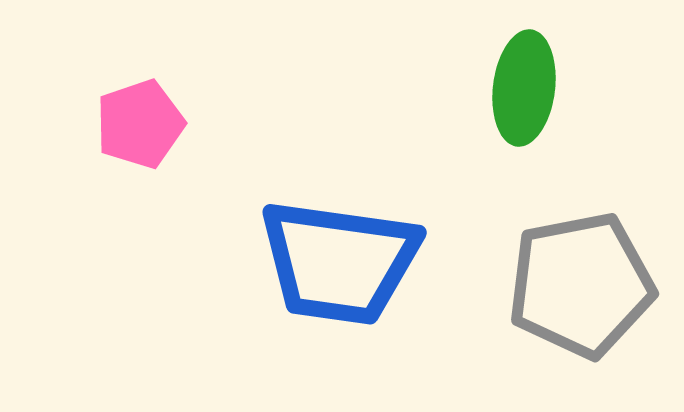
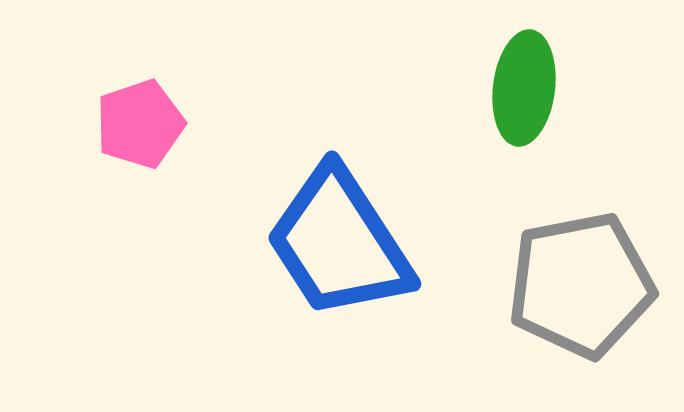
blue trapezoid: moved 19 px up; rotated 49 degrees clockwise
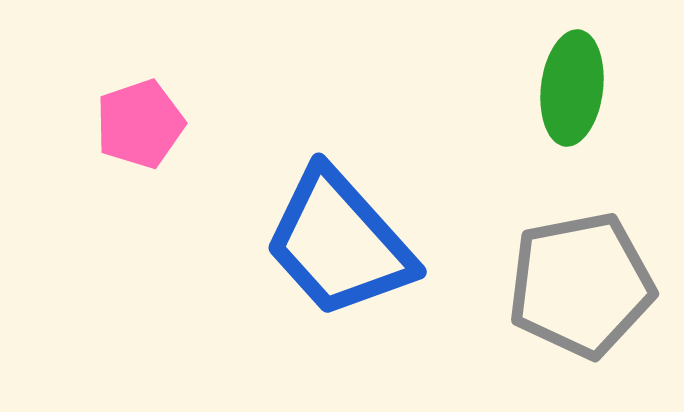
green ellipse: moved 48 px right
blue trapezoid: rotated 9 degrees counterclockwise
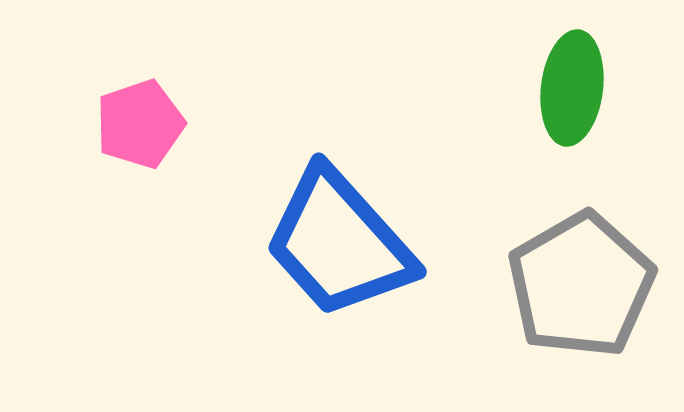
gray pentagon: rotated 19 degrees counterclockwise
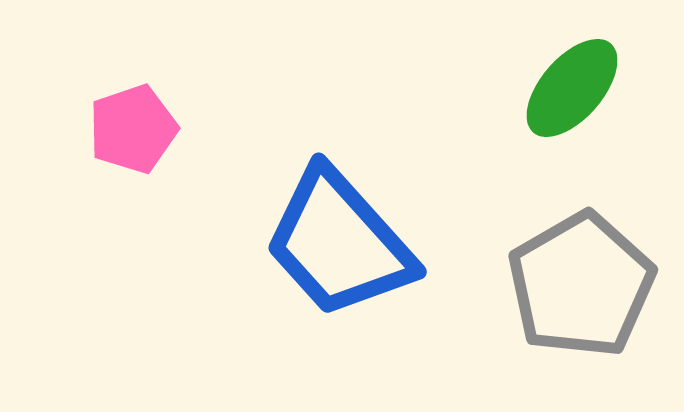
green ellipse: rotated 34 degrees clockwise
pink pentagon: moved 7 px left, 5 px down
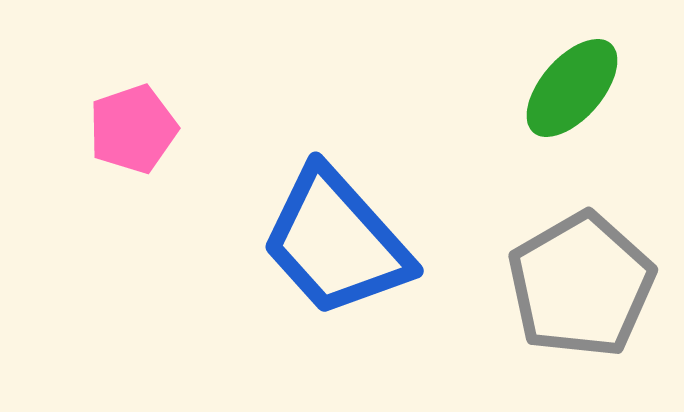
blue trapezoid: moved 3 px left, 1 px up
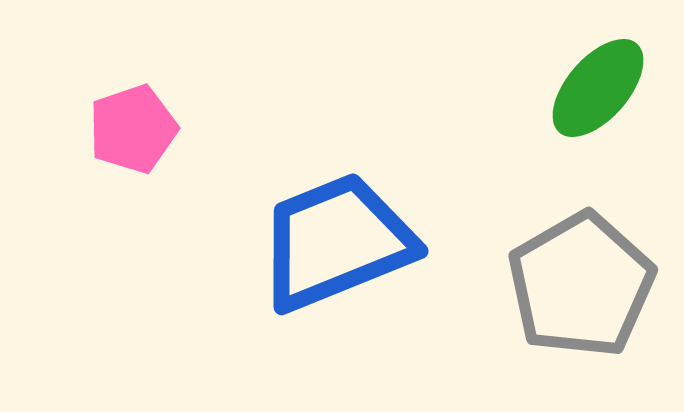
green ellipse: moved 26 px right
blue trapezoid: rotated 110 degrees clockwise
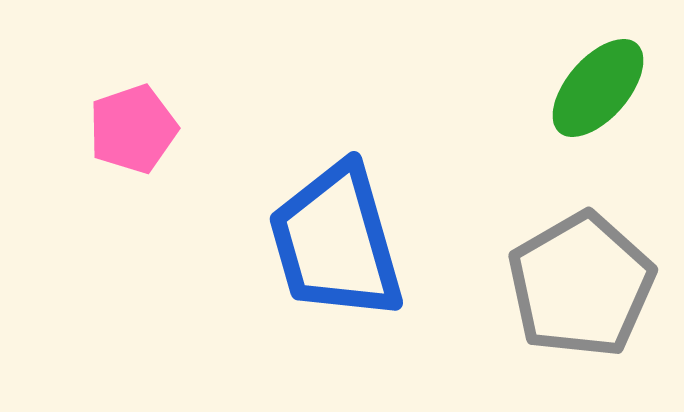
blue trapezoid: rotated 84 degrees counterclockwise
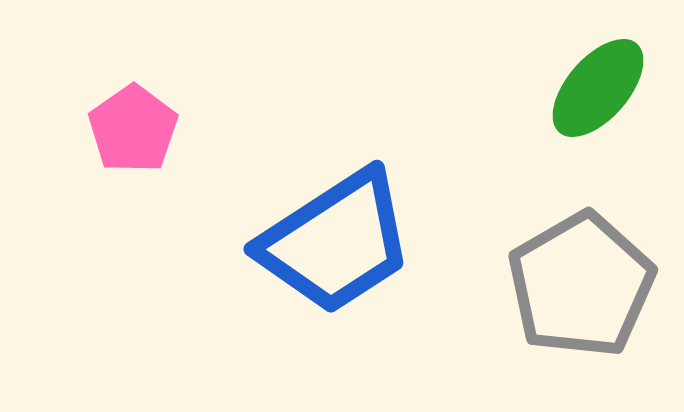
pink pentagon: rotated 16 degrees counterclockwise
blue trapezoid: rotated 107 degrees counterclockwise
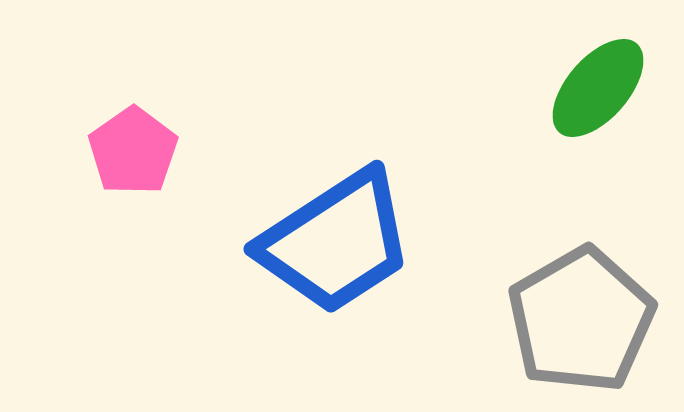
pink pentagon: moved 22 px down
gray pentagon: moved 35 px down
